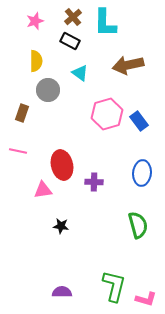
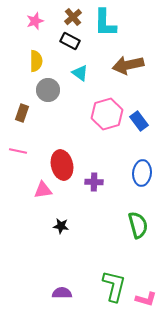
purple semicircle: moved 1 px down
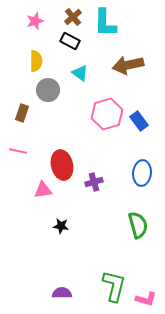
purple cross: rotated 18 degrees counterclockwise
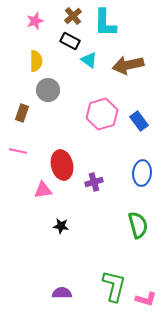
brown cross: moved 1 px up
cyan triangle: moved 9 px right, 13 px up
pink hexagon: moved 5 px left
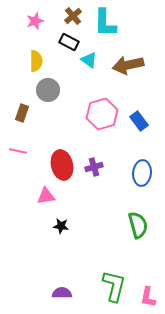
black rectangle: moved 1 px left, 1 px down
purple cross: moved 15 px up
pink triangle: moved 3 px right, 6 px down
pink L-shape: moved 2 px right, 2 px up; rotated 85 degrees clockwise
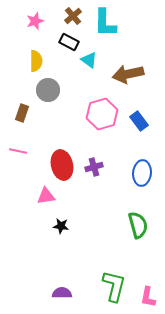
brown arrow: moved 9 px down
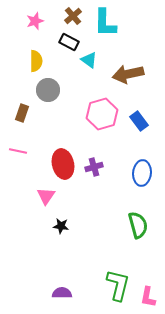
red ellipse: moved 1 px right, 1 px up
pink triangle: rotated 48 degrees counterclockwise
green L-shape: moved 4 px right, 1 px up
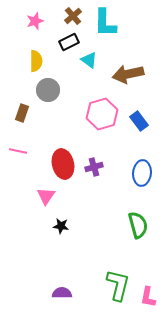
black rectangle: rotated 54 degrees counterclockwise
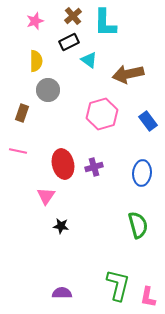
blue rectangle: moved 9 px right
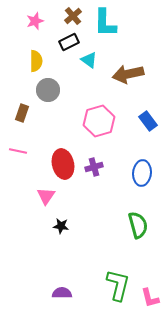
pink hexagon: moved 3 px left, 7 px down
pink L-shape: moved 2 px right, 1 px down; rotated 25 degrees counterclockwise
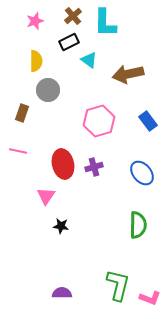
blue ellipse: rotated 45 degrees counterclockwise
green semicircle: rotated 16 degrees clockwise
pink L-shape: rotated 55 degrees counterclockwise
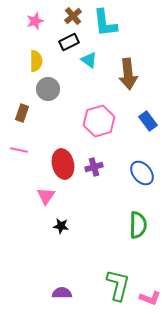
cyan L-shape: rotated 8 degrees counterclockwise
brown arrow: rotated 84 degrees counterclockwise
gray circle: moved 1 px up
pink line: moved 1 px right, 1 px up
